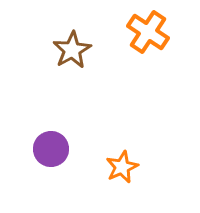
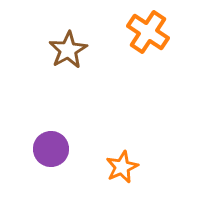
brown star: moved 4 px left
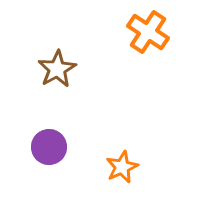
brown star: moved 11 px left, 19 px down
purple circle: moved 2 px left, 2 px up
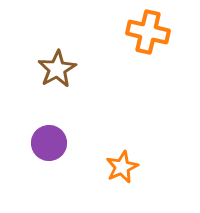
orange cross: rotated 21 degrees counterclockwise
purple circle: moved 4 px up
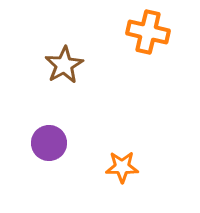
brown star: moved 7 px right, 4 px up
orange star: rotated 24 degrees clockwise
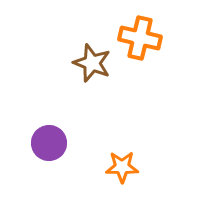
orange cross: moved 8 px left, 6 px down
brown star: moved 28 px right, 2 px up; rotated 21 degrees counterclockwise
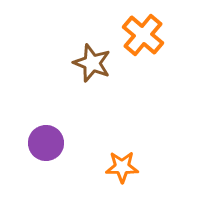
orange cross: moved 3 px right, 3 px up; rotated 27 degrees clockwise
purple circle: moved 3 px left
